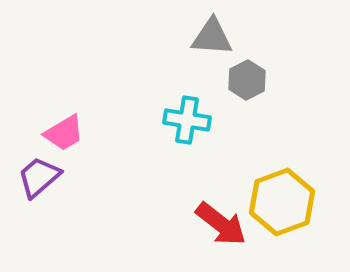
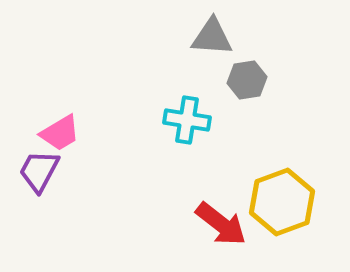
gray hexagon: rotated 18 degrees clockwise
pink trapezoid: moved 4 px left
purple trapezoid: moved 6 px up; rotated 21 degrees counterclockwise
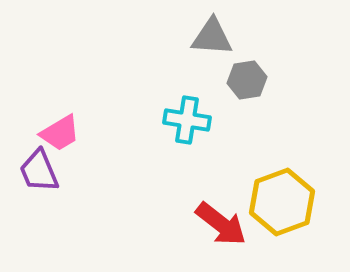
purple trapezoid: rotated 51 degrees counterclockwise
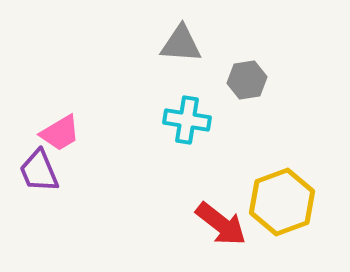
gray triangle: moved 31 px left, 7 px down
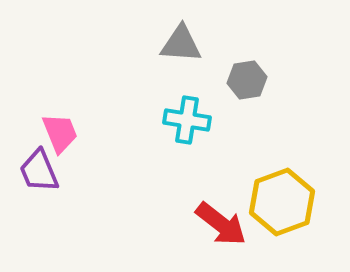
pink trapezoid: rotated 81 degrees counterclockwise
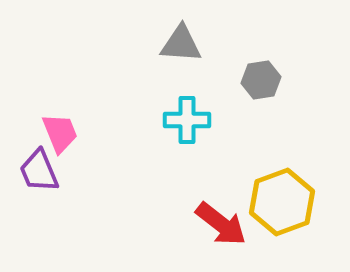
gray hexagon: moved 14 px right
cyan cross: rotated 9 degrees counterclockwise
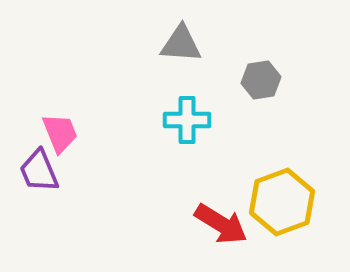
red arrow: rotated 6 degrees counterclockwise
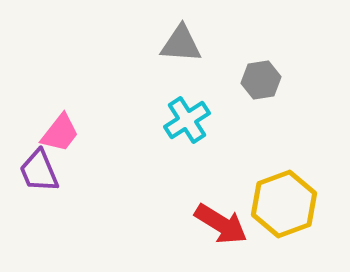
cyan cross: rotated 33 degrees counterclockwise
pink trapezoid: rotated 60 degrees clockwise
yellow hexagon: moved 2 px right, 2 px down
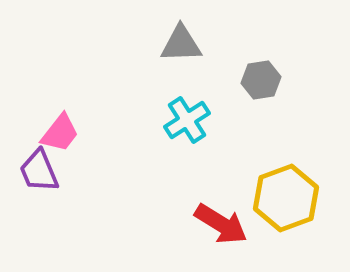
gray triangle: rotated 6 degrees counterclockwise
yellow hexagon: moved 2 px right, 6 px up
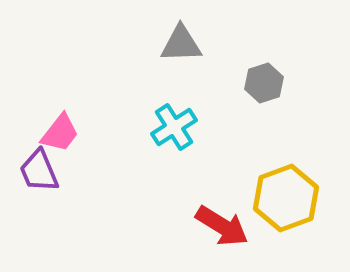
gray hexagon: moved 3 px right, 3 px down; rotated 9 degrees counterclockwise
cyan cross: moved 13 px left, 7 px down
red arrow: moved 1 px right, 2 px down
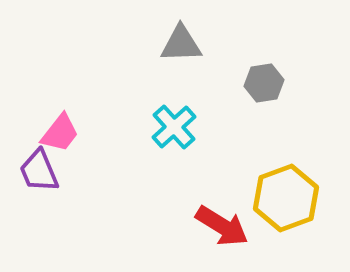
gray hexagon: rotated 9 degrees clockwise
cyan cross: rotated 9 degrees counterclockwise
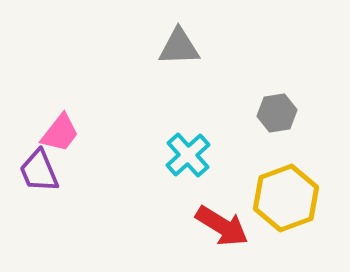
gray triangle: moved 2 px left, 3 px down
gray hexagon: moved 13 px right, 30 px down
cyan cross: moved 14 px right, 28 px down
